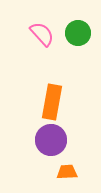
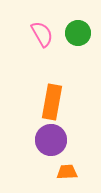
pink semicircle: rotated 12 degrees clockwise
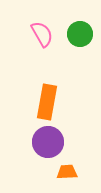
green circle: moved 2 px right, 1 px down
orange rectangle: moved 5 px left
purple circle: moved 3 px left, 2 px down
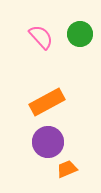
pink semicircle: moved 1 px left, 3 px down; rotated 12 degrees counterclockwise
orange rectangle: rotated 52 degrees clockwise
orange trapezoid: moved 3 px up; rotated 20 degrees counterclockwise
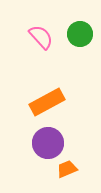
purple circle: moved 1 px down
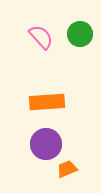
orange rectangle: rotated 24 degrees clockwise
purple circle: moved 2 px left, 1 px down
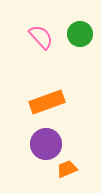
orange rectangle: rotated 16 degrees counterclockwise
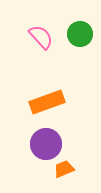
orange trapezoid: moved 3 px left
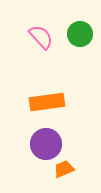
orange rectangle: rotated 12 degrees clockwise
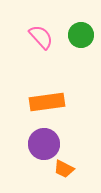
green circle: moved 1 px right, 1 px down
purple circle: moved 2 px left
orange trapezoid: rotated 130 degrees counterclockwise
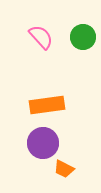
green circle: moved 2 px right, 2 px down
orange rectangle: moved 3 px down
purple circle: moved 1 px left, 1 px up
